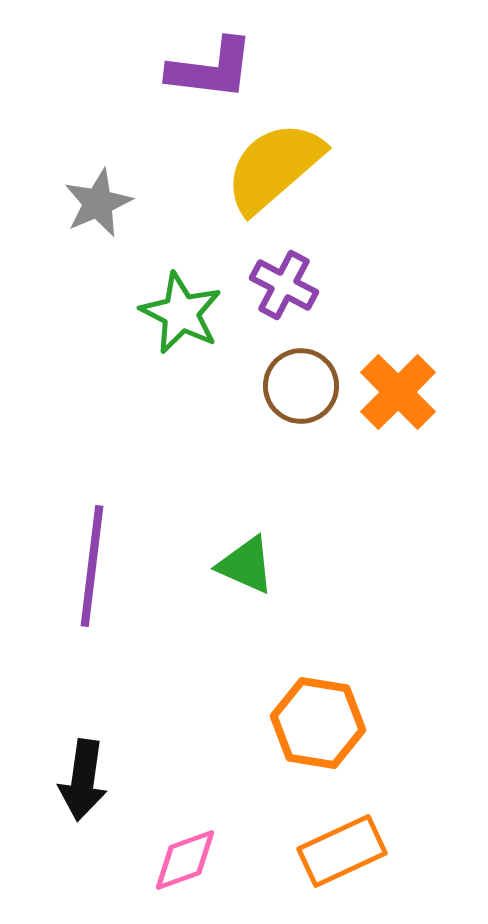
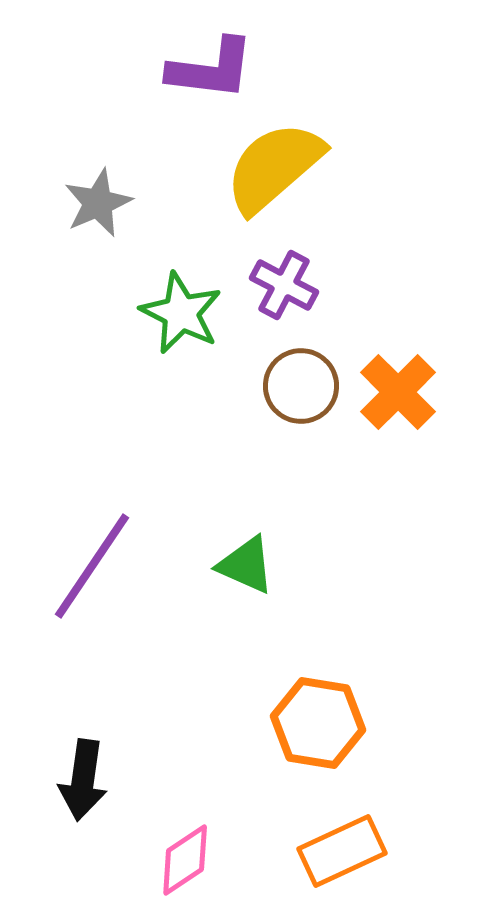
purple line: rotated 27 degrees clockwise
pink diamond: rotated 14 degrees counterclockwise
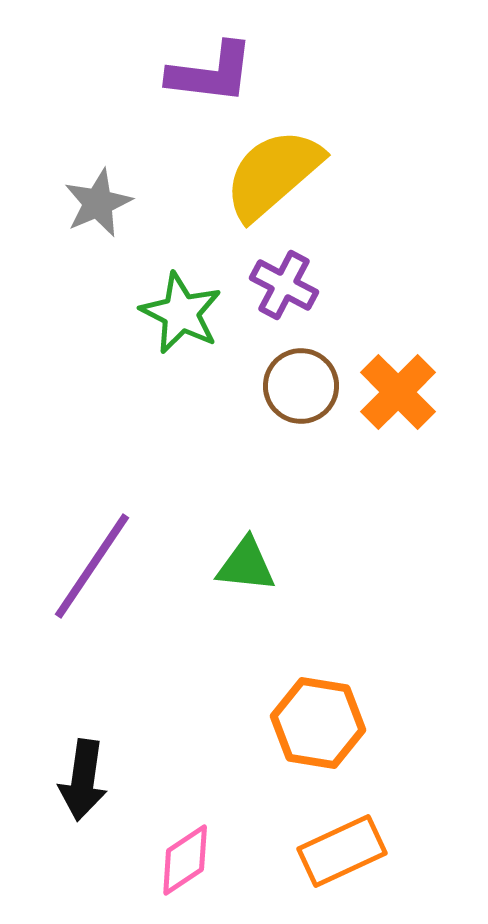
purple L-shape: moved 4 px down
yellow semicircle: moved 1 px left, 7 px down
green triangle: rotated 18 degrees counterclockwise
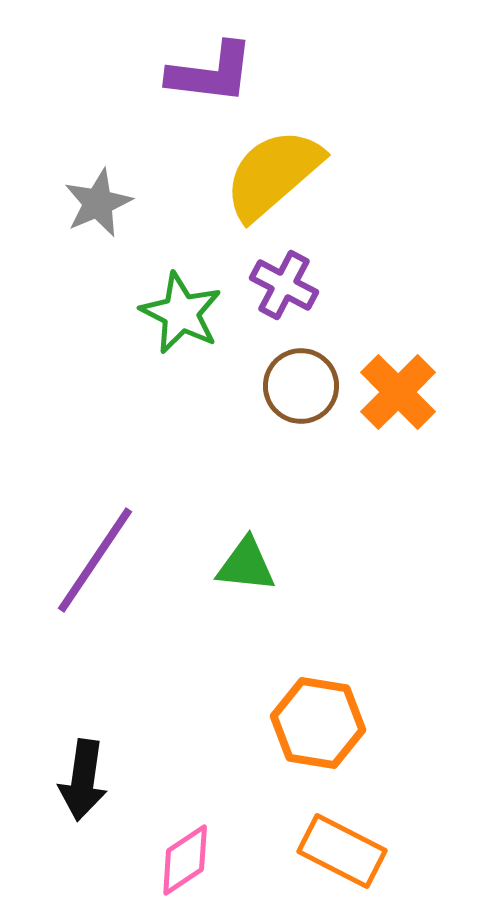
purple line: moved 3 px right, 6 px up
orange rectangle: rotated 52 degrees clockwise
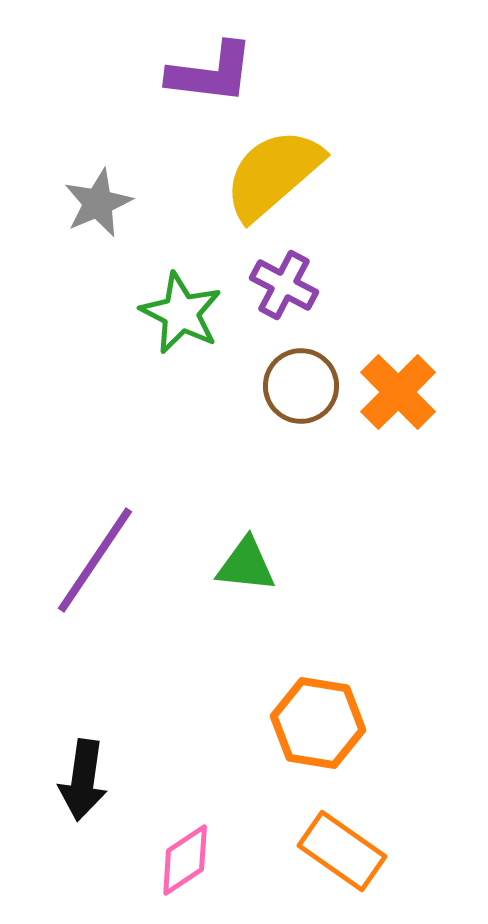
orange rectangle: rotated 8 degrees clockwise
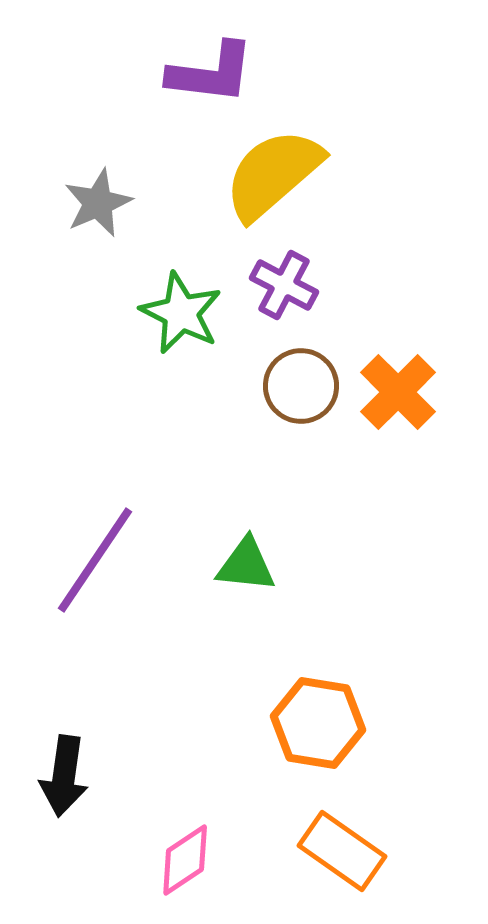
black arrow: moved 19 px left, 4 px up
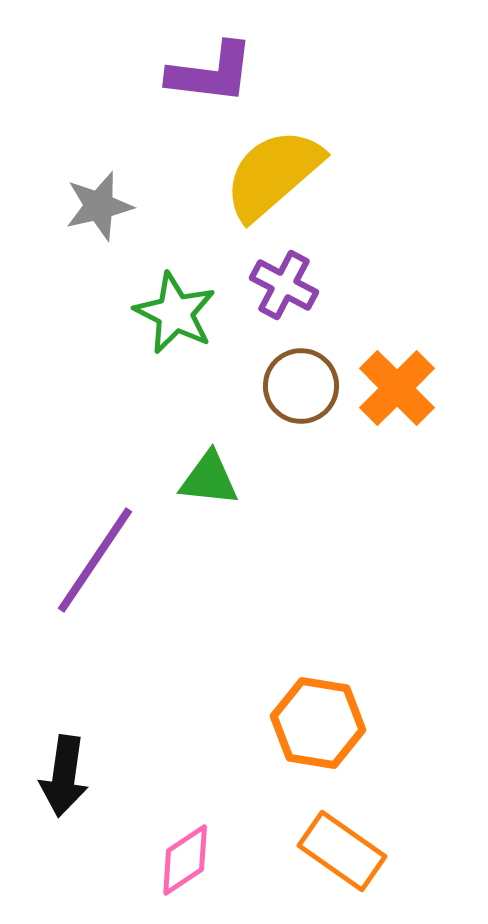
gray star: moved 1 px right, 3 px down; rotated 10 degrees clockwise
green star: moved 6 px left
orange cross: moved 1 px left, 4 px up
green triangle: moved 37 px left, 86 px up
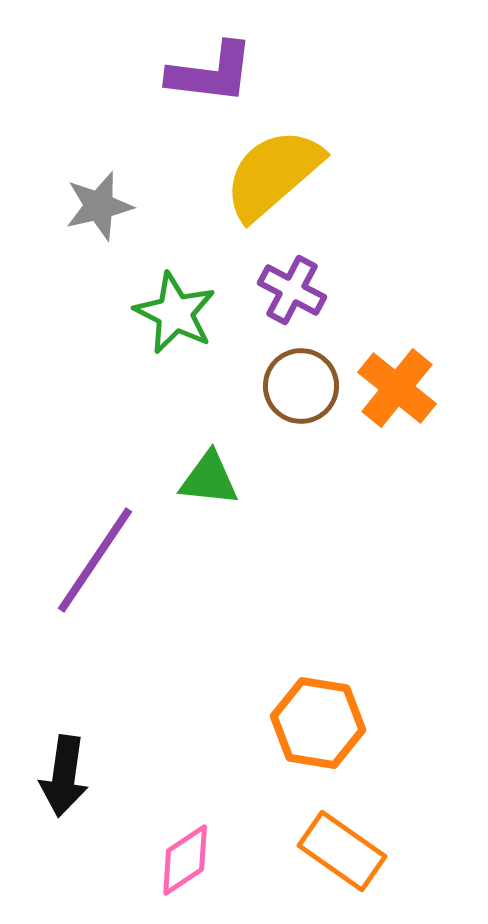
purple cross: moved 8 px right, 5 px down
orange cross: rotated 6 degrees counterclockwise
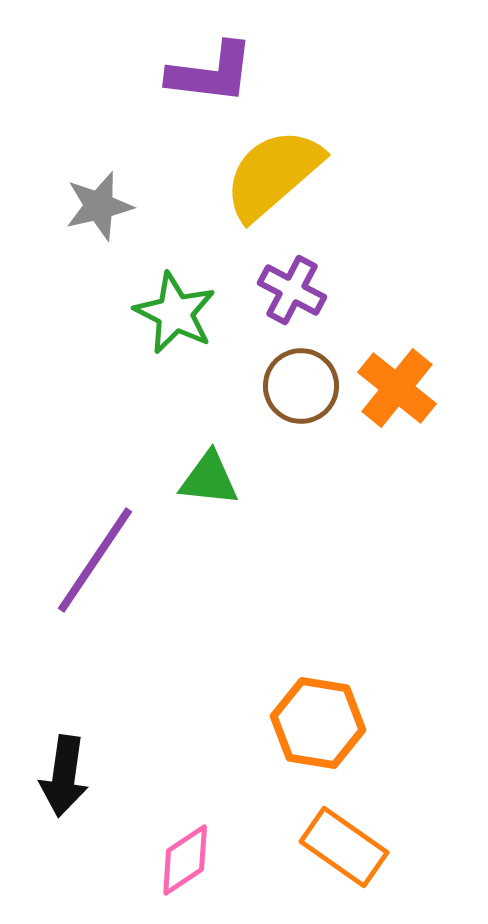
orange rectangle: moved 2 px right, 4 px up
